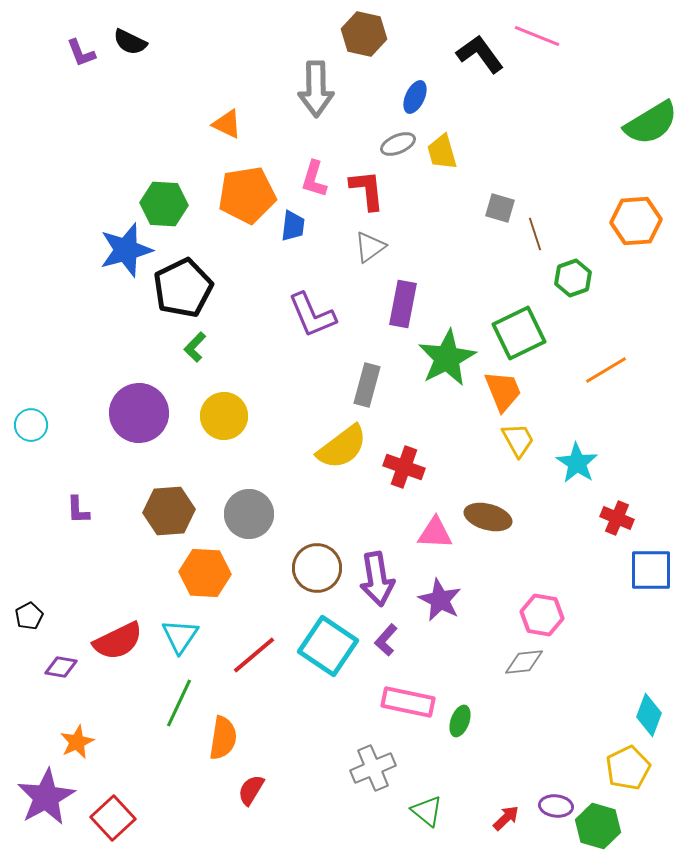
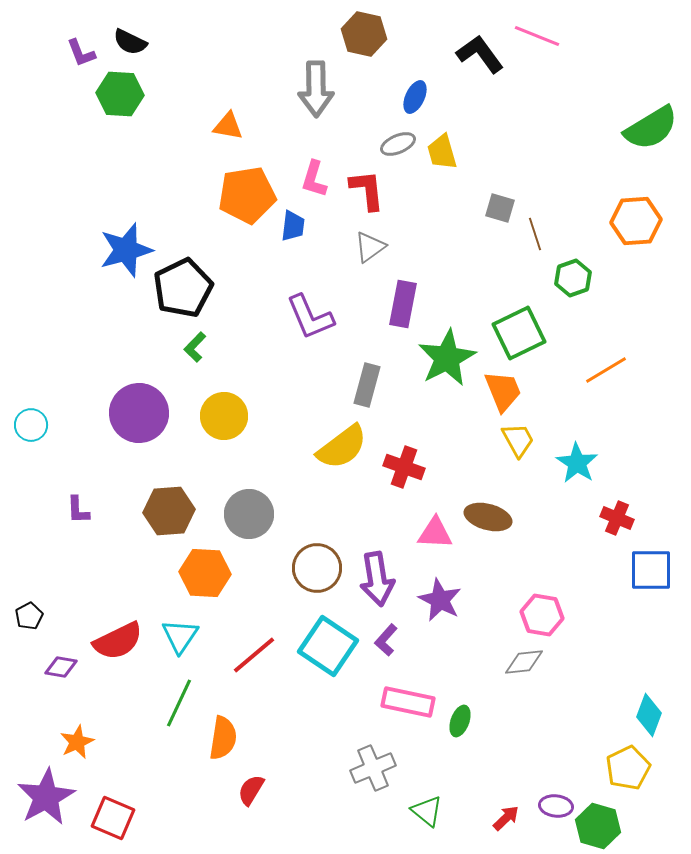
green semicircle at (651, 123): moved 5 px down
orange triangle at (227, 124): moved 1 px right, 2 px down; rotated 16 degrees counterclockwise
green hexagon at (164, 204): moved 44 px left, 110 px up
purple L-shape at (312, 315): moved 2 px left, 2 px down
red square at (113, 818): rotated 24 degrees counterclockwise
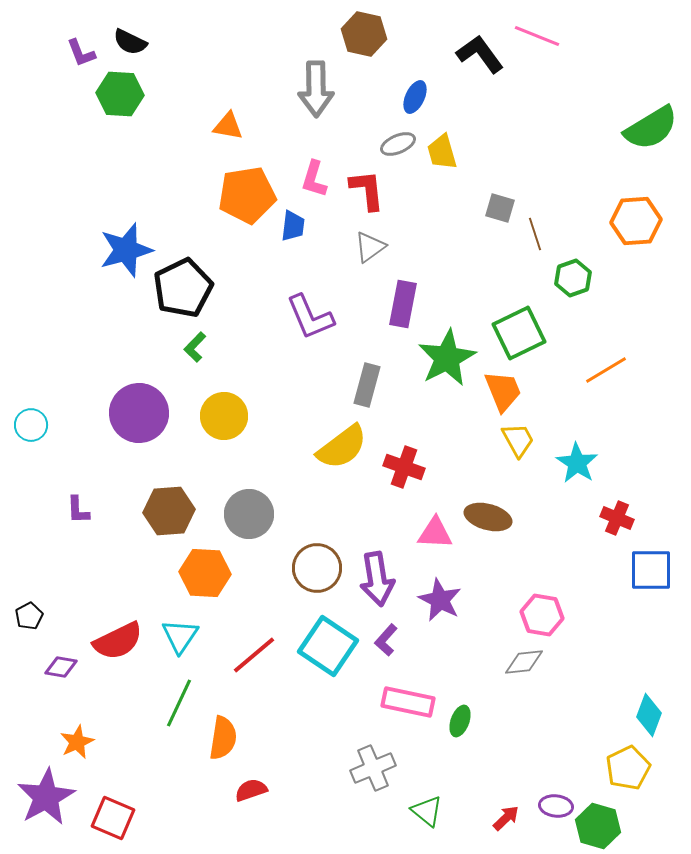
red semicircle at (251, 790): rotated 40 degrees clockwise
